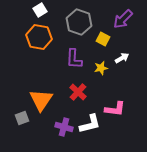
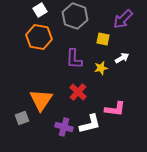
gray hexagon: moved 4 px left, 6 px up
yellow square: rotated 16 degrees counterclockwise
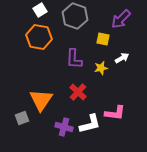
purple arrow: moved 2 px left
pink L-shape: moved 4 px down
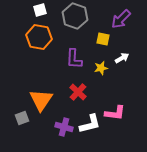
white square: rotated 16 degrees clockwise
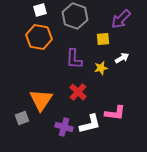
yellow square: rotated 16 degrees counterclockwise
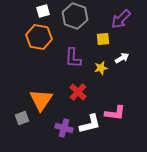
white square: moved 3 px right, 1 px down
purple L-shape: moved 1 px left, 1 px up
purple cross: moved 1 px down
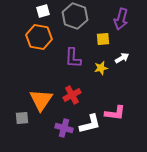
purple arrow: rotated 30 degrees counterclockwise
red cross: moved 6 px left, 3 px down; rotated 18 degrees clockwise
gray square: rotated 16 degrees clockwise
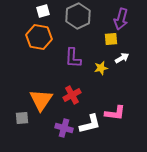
gray hexagon: moved 3 px right; rotated 15 degrees clockwise
yellow square: moved 8 px right
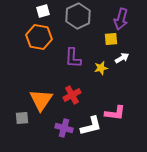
white L-shape: moved 1 px right, 2 px down
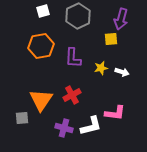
orange hexagon: moved 2 px right, 9 px down; rotated 20 degrees counterclockwise
white arrow: moved 14 px down; rotated 48 degrees clockwise
